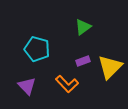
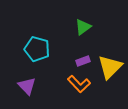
orange L-shape: moved 12 px right
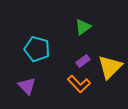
purple rectangle: rotated 16 degrees counterclockwise
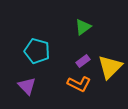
cyan pentagon: moved 2 px down
orange L-shape: rotated 20 degrees counterclockwise
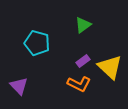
green triangle: moved 2 px up
cyan pentagon: moved 8 px up
yellow triangle: rotated 32 degrees counterclockwise
purple triangle: moved 8 px left
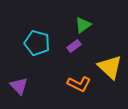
purple rectangle: moved 9 px left, 15 px up
